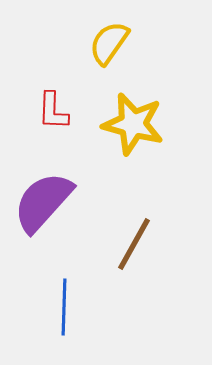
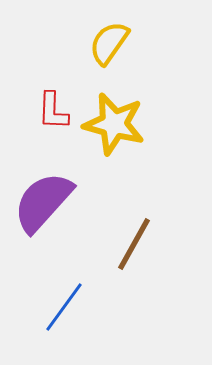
yellow star: moved 19 px left
blue line: rotated 34 degrees clockwise
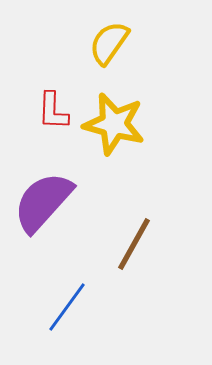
blue line: moved 3 px right
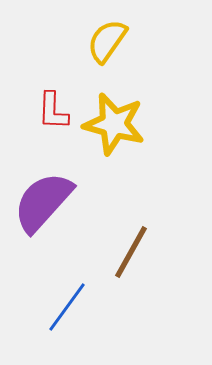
yellow semicircle: moved 2 px left, 2 px up
brown line: moved 3 px left, 8 px down
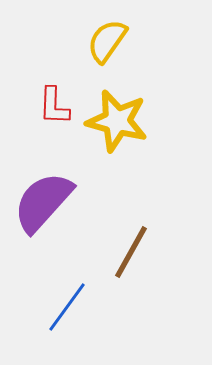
red L-shape: moved 1 px right, 5 px up
yellow star: moved 3 px right, 3 px up
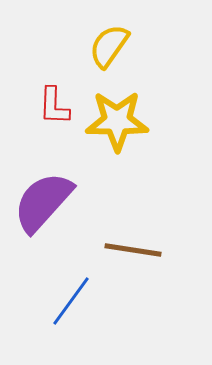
yellow semicircle: moved 2 px right, 5 px down
yellow star: rotated 14 degrees counterclockwise
brown line: moved 2 px right, 2 px up; rotated 70 degrees clockwise
blue line: moved 4 px right, 6 px up
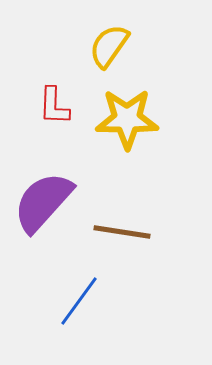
yellow star: moved 10 px right, 2 px up
brown line: moved 11 px left, 18 px up
blue line: moved 8 px right
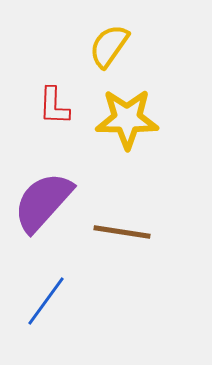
blue line: moved 33 px left
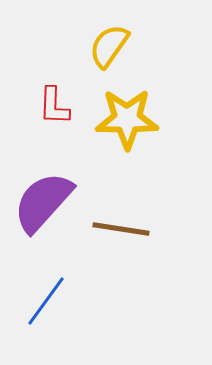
brown line: moved 1 px left, 3 px up
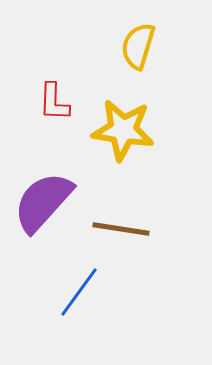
yellow semicircle: moved 29 px right; rotated 18 degrees counterclockwise
red L-shape: moved 4 px up
yellow star: moved 4 px left, 11 px down; rotated 8 degrees clockwise
blue line: moved 33 px right, 9 px up
